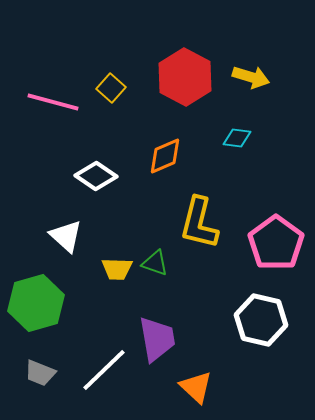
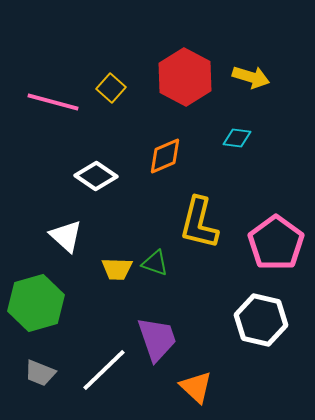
purple trapezoid: rotated 9 degrees counterclockwise
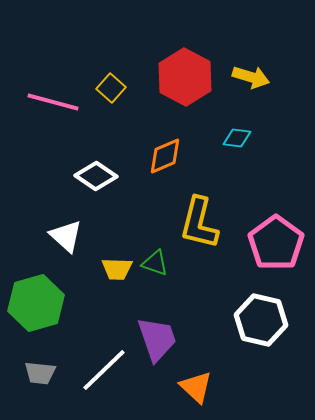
gray trapezoid: rotated 16 degrees counterclockwise
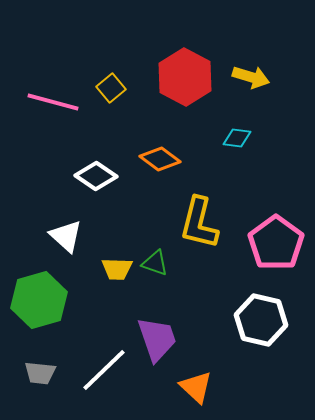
yellow square: rotated 8 degrees clockwise
orange diamond: moved 5 px left, 3 px down; rotated 60 degrees clockwise
green hexagon: moved 3 px right, 3 px up
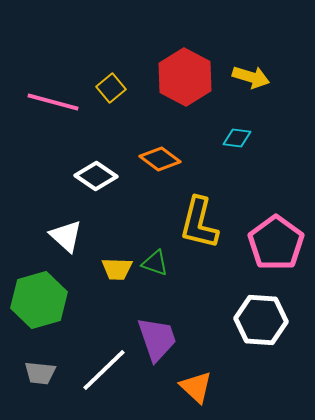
white hexagon: rotated 9 degrees counterclockwise
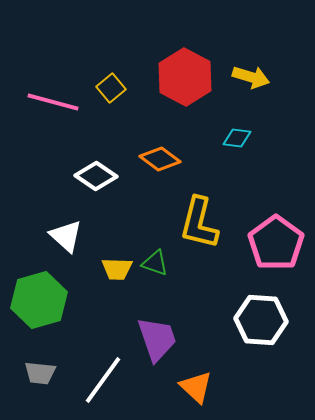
white line: moved 1 px left, 10 px down; rotated 10 degrees counterclockwise
